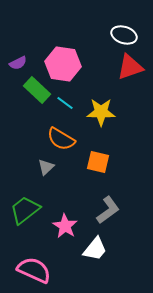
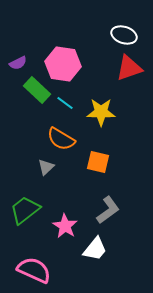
red triangle: moved 1 px left, 1 px down
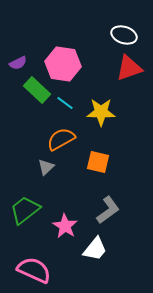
orange semicircle: rotated 120 degrees clockwise
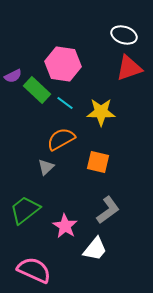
purple semicircle: moved 5 px left, 13 px down
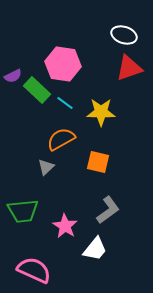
green trapezoid: moved 2 px left, 1 px down; rotated 148 degrees counterclockwise
